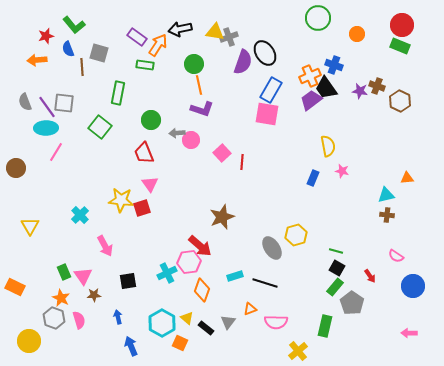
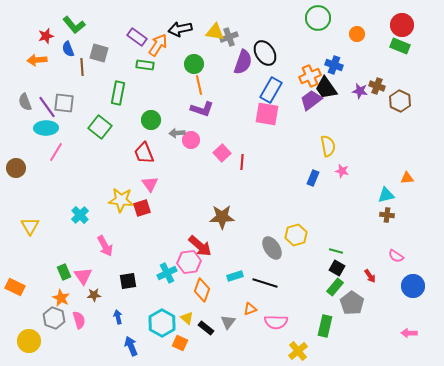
brown star at (222, 217): rotated 20 degrees clockwise
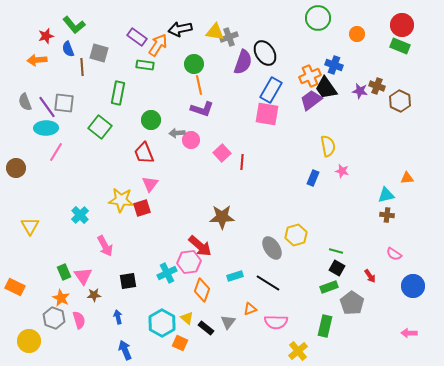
pink triangle at (150, 184): rotated 12 degrees clockwise
pink semicircle at (396, 256): moved 2 px left, 2 px up
black line at (265, 283): moved 3 px right; rotated 15 degrees clockwise
green rectangle at (335, 287): moved 6 px left; rotated 30 degrees clockwise
blue arrow at (131, 346): moved 6 px left, 4 px down
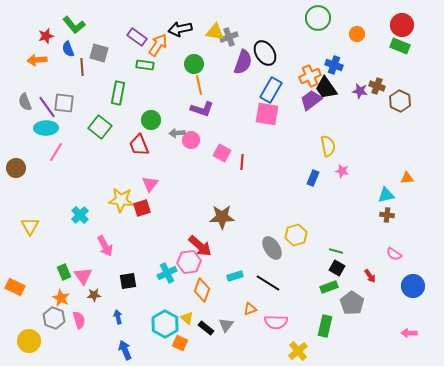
red trapezoid at (144, 153): moved 5 px left, 8 px up
pink square at (222, 153): rotated 18 degrees counterclockwise
gray triangle at (228, 322): moved 2 px left, 3 px down
cyan hexagon at (162, 323): moved 3 px right, 1 px down
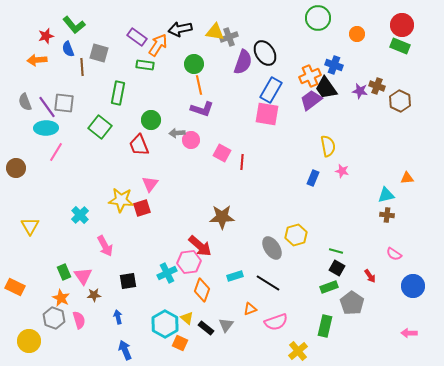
pink semicircle at (276, 322): rotated 20 degrees counterclockwise
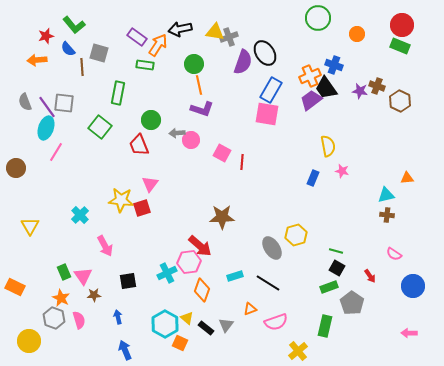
blue semicircle at (68, 49): rotated 21 degrees counterclockwise
cyan ellipse at (46, 128): rotated 70 degrees counterclockwise
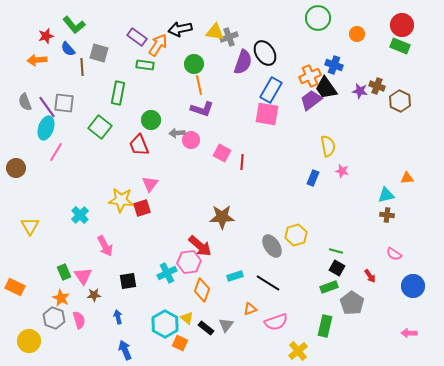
gray ellipse at (272, 248): moved 2 px up
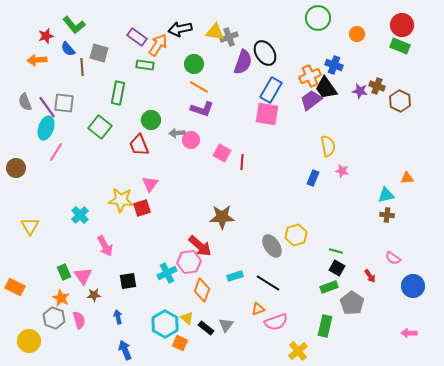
orange line at (199, 85): moved 2 px down; rotated 48 degrees counterclockwise
pink semicircle at (394, 254): moved 1 px left, 4 px down
orange triangle at (250, 309): moved 8 px right
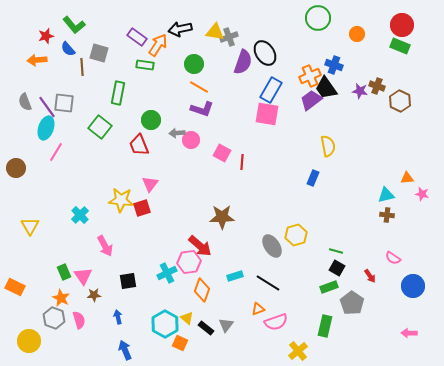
pink star at (342, 171): moved 80 px right, 23 px down
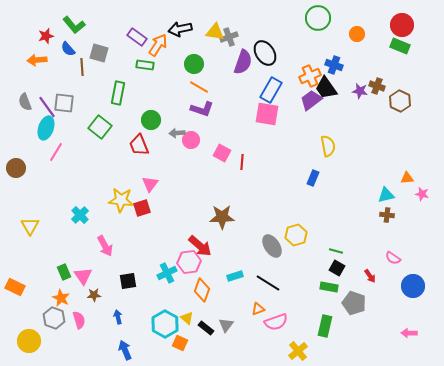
green rectangle at (329, 287): rotated 30 degrees clockwise
gray pentagon at (352, 303): moved 2 px right; rotated 15 degrees counterclockwise
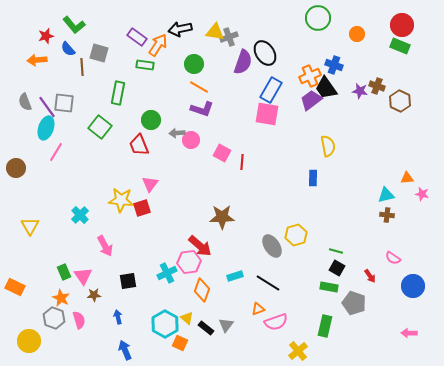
blue rectangle at (313, 178): rotated 21 degrees counterclockwise
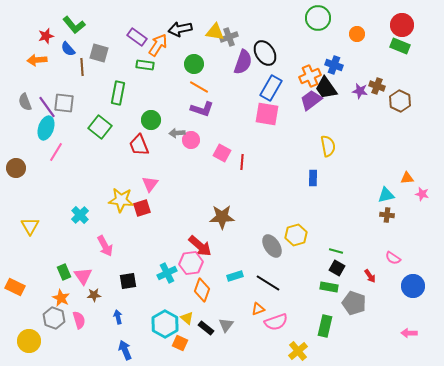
blue rectangle at (271, 90): moved 2 px up
pink hexagon at (189, 262): moved 2 px right, 1 px down
